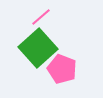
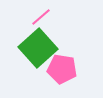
pink pentagon: rotated 12 degrees counterclockwise
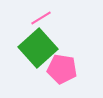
pink line: moved 1 px down; rotated 10 degrees clockwise
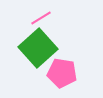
pink pentagon: moved 4 px down
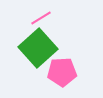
pink pentagon: moved 1 px up; rotated 12 degrees counterclockwise
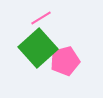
pink pentagon: moved 3 px right, 11 px up; rotated 12 degrees counterclockwise
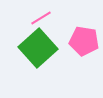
pink pentagon: moved 19 px right, 20 px up; rotated 24 degrees clockwise
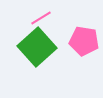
green square: moved 1 px left, 1 px up
